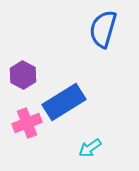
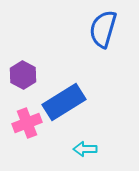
cyan arrow: moved 5 px left, 1 px down; rotated 35 degrees clockwise
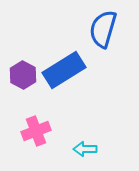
blue rectangle: moved 32 px up
pink cross: moved 9 px right, 8 px down
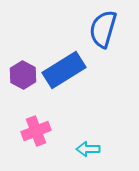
cyan arrow: moved 3 px right
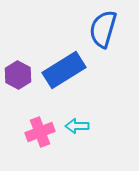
purple hexagon: moved 5 px left
pink cross: moved 4 px right, 1 px down
cyan arrow: moved 11 px left, 23 px up
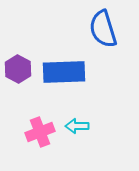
blue semicircle: rotated 33 degrees counterclockwise
blue rectangle: moved 2 px down; rotated 30 degrees clockwise
purple hexagon: moved 6 px up
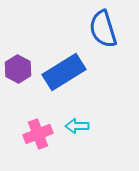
blue rectangle: rotated 30 degrees counterclockwise
pink cross: moved 2 px left, 2 px down
